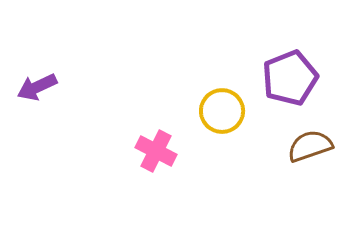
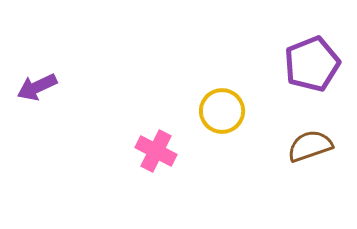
purple pentagon: moved 22 px right, 14 px up
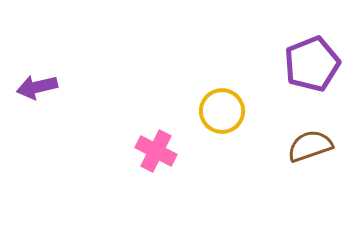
purple arrow: rotated 12 degrees clockwise
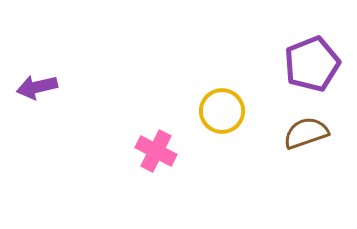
brown semicircle: moved 4 px left, 13 px up
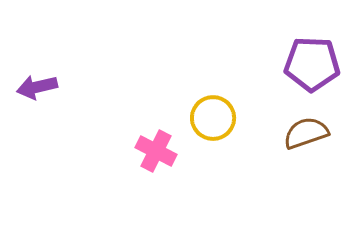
purple pentagon: rotated 24 degrees clockwise
yellow circle: moved 9 px left, 7 px down
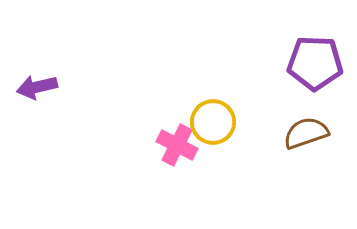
purple pentagon: moved 3 px right, 1 px up
yellow circle: moved 4 px down
pink cross: moved 21 px right, 6 px up
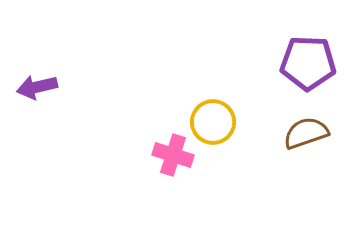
purple pentagon: moved 7 px left
pink cross: moved 4 px left, 10 px down; rotated 9 degrees counterclockwise
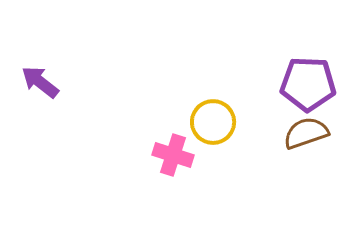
purple pentagon: moved 21 px down
purple arrow: moved 3 px right, 5 px up; rotated 51 degrees clockwise
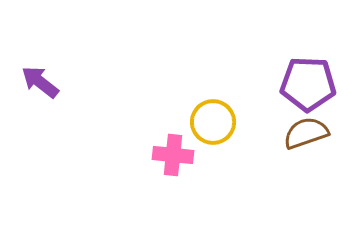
pink cross: rotated 12 degrees counterclockwise
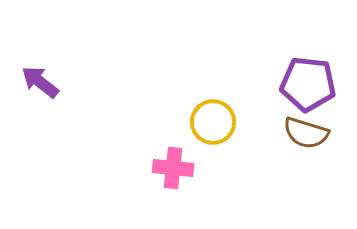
purple pentagon: rotated 4 degrees clockwise
brown semicircle: rotated 144 degrees counterclockwise
pink cross: moved 13 px down
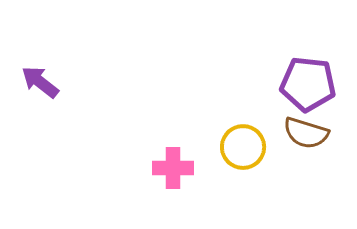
yellow circle: moved 30 px right, 25 px down
pink cross: rotated 6 degrees counterclockwise
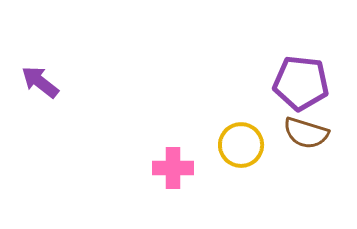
purple pentagon: moved 7 px left, 1 px up
yellow circle: moved 2 px left, 2 px up
